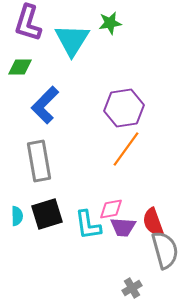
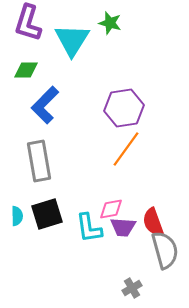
green star: rotated 25 degrees clockwise
green diamond: moved 6 px right, 3 px down
cyan L-shape: moved 1 px right, 3 px down
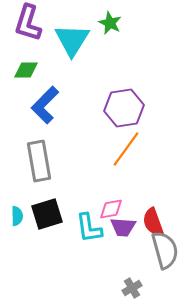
green star: rotated 10 degrees clockwise
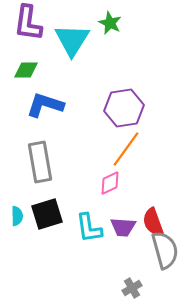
purple L-shape: rotated 9 degrees counterclockwise
blue L-shape: rotated 63 degrees clockwise
gray rectangle: moved 1 px right, 1 px down
pink diamond: moved 1 px left, 26 px up; rotated 15 degrees counterclockwise
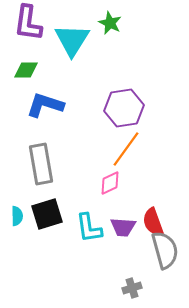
gray rectangle: moved 1 px right, 2 px down
gray cross: rotated 12 degrees clockwise
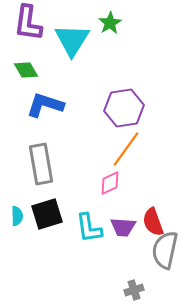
green star: rotated 15 degrees clockwise
green diamond: rotated 60 degrees clockwise
gray semicircle: rotated 153 degrees counterclockwise
gray cross: moved 2 px right, 2 px down
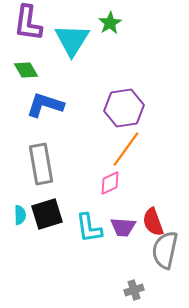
cyan semicircle: moved 3 px right, 1 px up
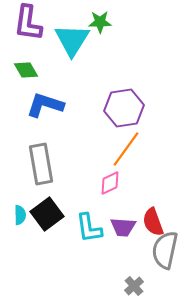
green star: moved 10 px left, 1 px up; rotated 30 degrees clockwise
black square: rotated 20 degrees counterclockwise
gray cross: moved 4 px up; rotated 24 degrees counterclockwise
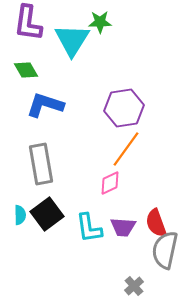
red semicircle: moved 3 px right, 1 px down
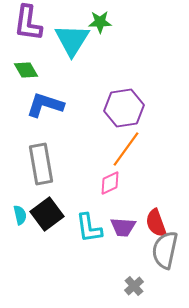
cyan semicircle: rotated 12 degrees counterclockwise
